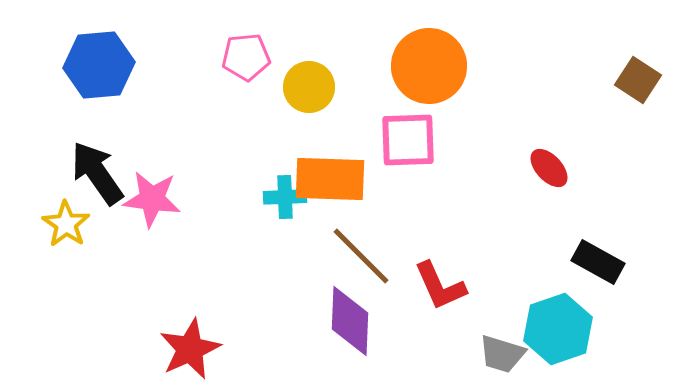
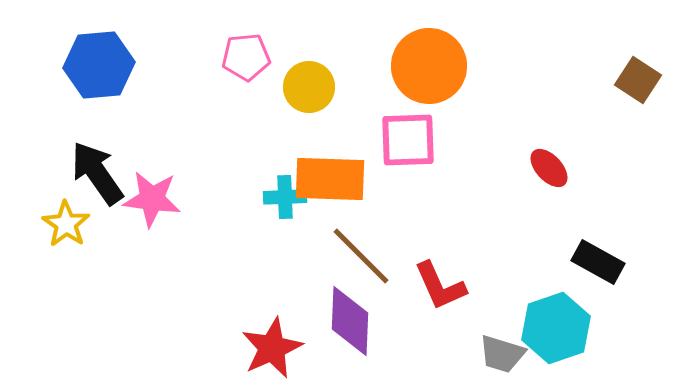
cyan hexagon: moved 2 px left, 1 px up
red star: moved 82 px right, 1 px up
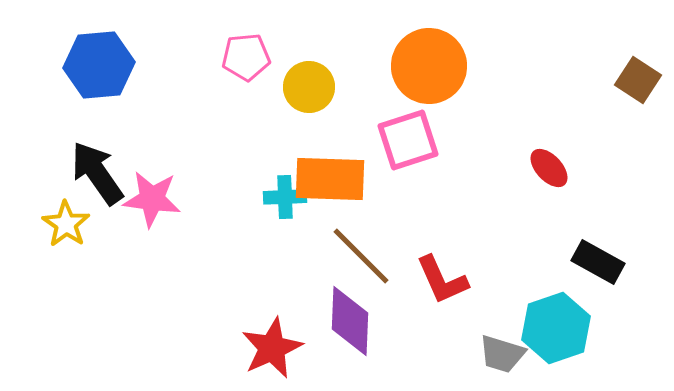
pink square: rotated 16 degrees counterclockwise
red L-shape: moved 2 px right, 6 px up
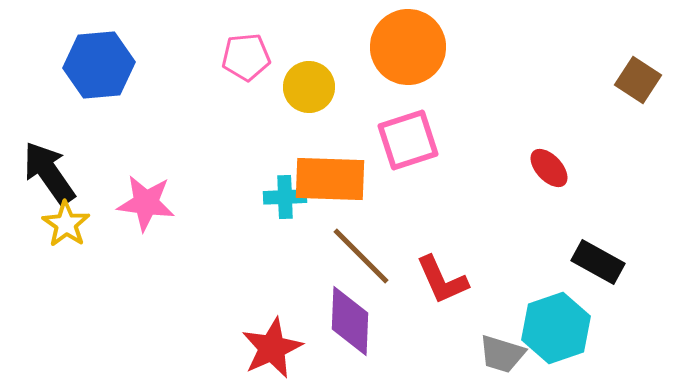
orange circle: moved 21 px left, 19 px up
black arrow: moved 48 px left
pink star: moved 6 px left, 4 px down
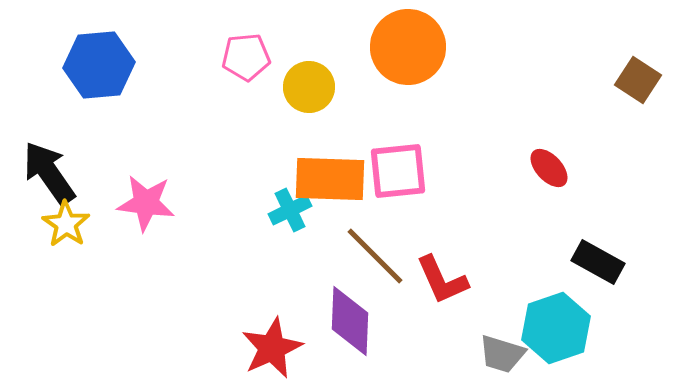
pink square: moved 10 px left, 31 px down; rotated 12 degrees clockwise
cyan cross: moved 5 px right, 13 px down; rotated 24 degrees counterclockwise
brown line: moved 14 px right
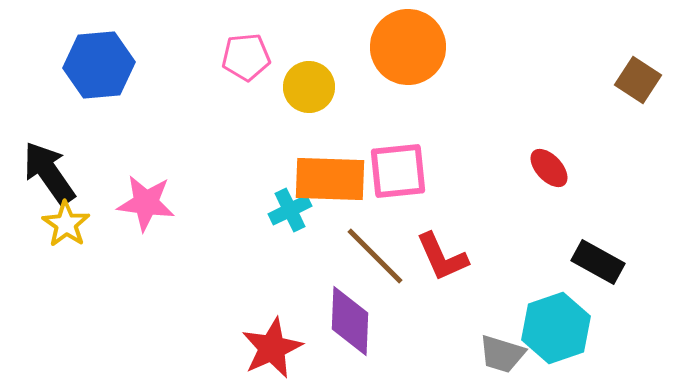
red L-shape: moved 23 px up
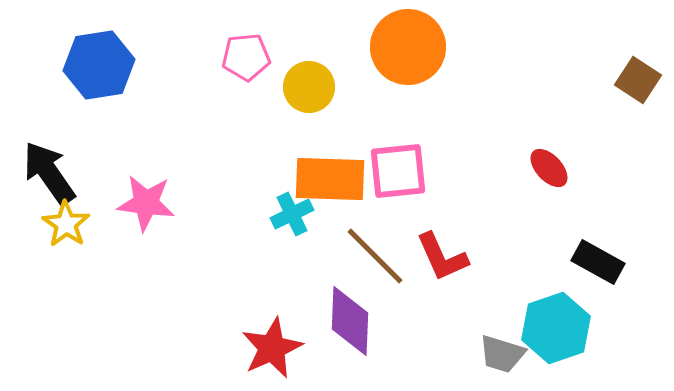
blue hexagon: rotated 4 degrees counterclockwise
cyan cross: moved 2 px right, 4 px down
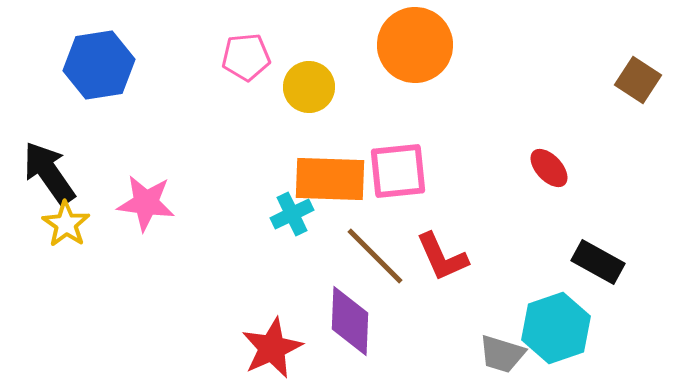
orange circle: moved 7 px right, 2 px up
